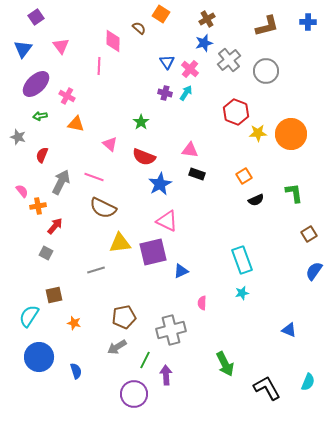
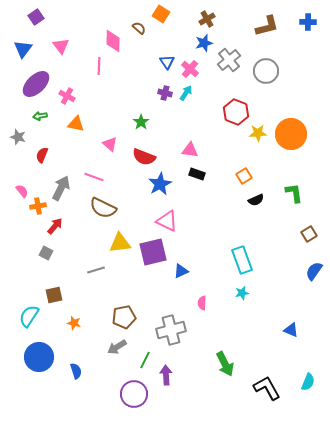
gray arrow at (61, 182): moved 6 px down
blue triangle at (289, 330): moved 2 px right
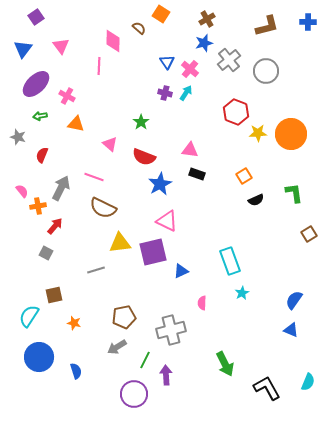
cyan rectangle at (242, 260): moved 12 px left, 1 px down
blue semicircle at (314, 271): moved 20 px left, 29 px down
cyan star at (242, 293): rotated 16 degrees counterclockwise
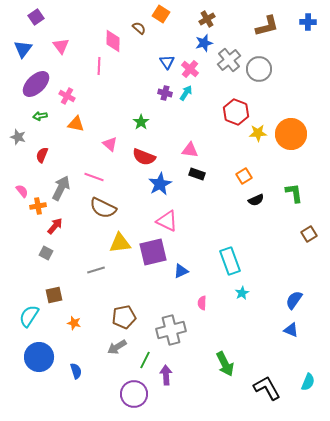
gray circle at (266, 71): moved 7 px left, 2 px up
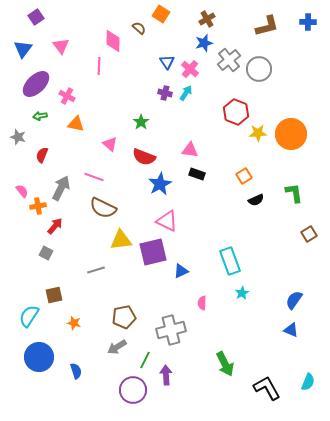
yellow triangle at (120, 243): moved 1 px right, 3 px up
purple circle at (134, 394): moved 1 px left, 4 px up
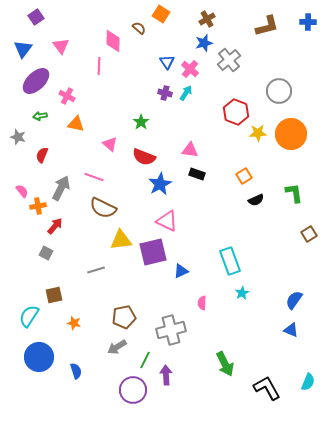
gray circle at (259, 69): moved 20 px right, 22 px down
purple ellipse at (36, 84): moved 3 px up
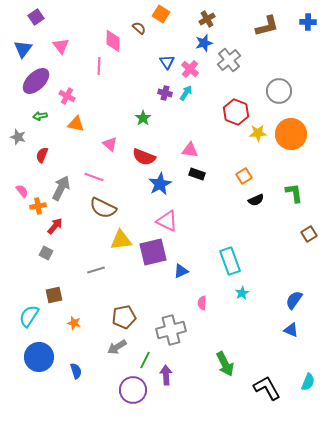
green star at (141, 122): moved 2 px right, 4 px up
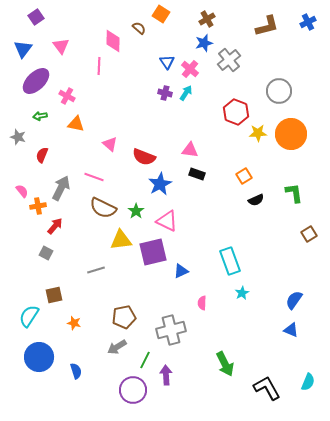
blue cross at (308, 22): rotated 28 degrees counterclockwise
green star at (143, 118): moved 7 px left, 93 px down
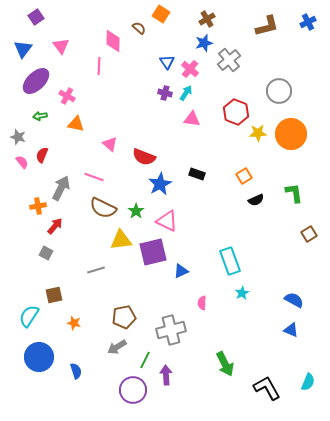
pink triangle at (190, 150): moved 2 px right, 31 px up
pink semicircle at (22, 191): moved 29 px up
blue semicircle at (294, 300): rotated 84 degrees clockwise
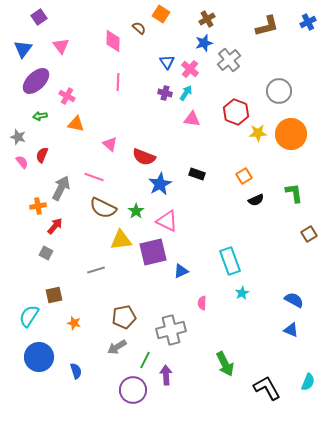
purple square at (36, 17): moved 3 px right
pink line at (99, 66): moved 19 px right, 16 px down
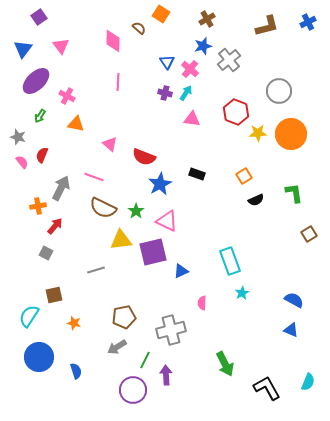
blue star at (204, 43): moved 1 px left, 3 px down
green arrow at (40, 116): rotated 48 degrees counterclockwise
